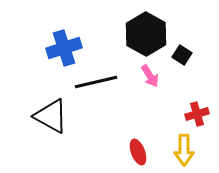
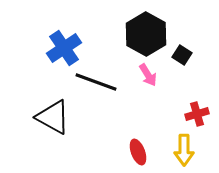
blue cross: rotated 16 degrees counterclockwise
pink arrow: moved 2 px left, 1 px up
black line: rotated 33 degrees clockwise
black triangle: moved 2 px right, 1 px down
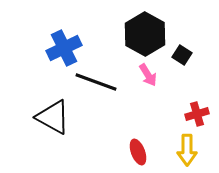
black hexagon: moved 1 px left
blue cross: rotated 8 degrees clockwise
yellow arrow: moved 3 px right
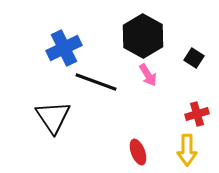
black hexagon: moved 2 px left, 2 px down
black square: moved 12 px right, 3 px down
black triangle: rotated 27 degrees clockwise
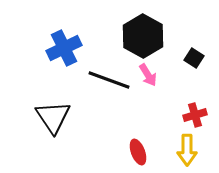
black line: moved 13 px right, 2 px up
red cross: moved 2 px left, 1 px down
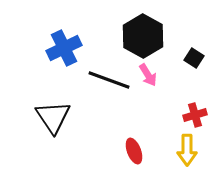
red ellipse: moved 4 px left, 1 px up
